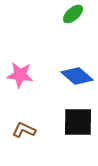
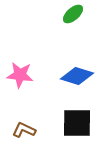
blue diamond: rotated 24 degrees counterclockwise
black square: moved 1 px left, 1 px down
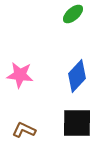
blue diamond: rotated 64 degrees counterclockwise
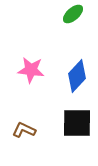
pink star: moved 11 px right, 5 px up
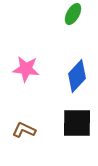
green ellipse: rotated 20 degrees counterclockwise
pink star: moved 5 px left, 1 px up
